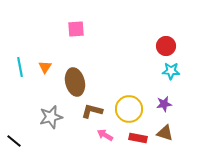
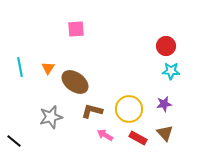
orange triangle: moved 3 px right, 1 px down
brown ellipse: rotated 40 degrees counterclockwise
brown triangle: rotated 30 degrees clockwise
red rectangle: rotated 18 degrees clockwise
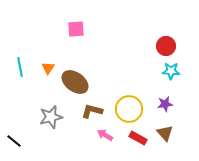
purple star: moved 1 px right
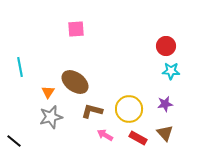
orange triangle: moved 24 px down
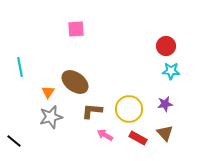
brown L-shape: rotated 10 degrees counterclockwise
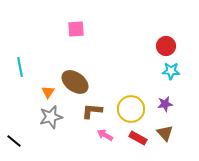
yellow circle: moved 2 px right
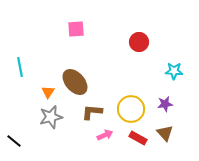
red circle: moved 27 px left, 4 px up
cyan star: moved 3 px right
brown ellipse: rotated 12 degrees clockwise
brown L-shape: moved 1 px down
pink arrow: rotated 126 degrees clockwise
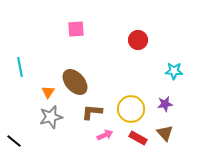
red circle: moved 1 px left, 2 px up
